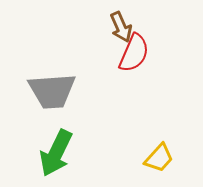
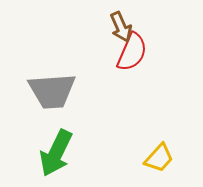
red semicircle: moved 2 px left, 1 px up
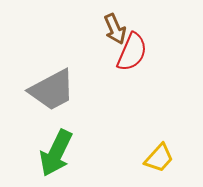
brown arrow: moved 6 px left, 2 px down
gray trapezoid: moved 1 px up; rotated 24 degrees counterclockwise
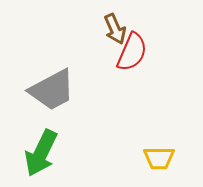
green arrow: moved 15 px left
yellow trapezoid: rotated 48 degrees clockwise
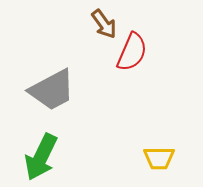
brown arrow: moved 11 px left, 5 px up; rotated 12 degrees counterclockwise
green arrow: moved 4 px down
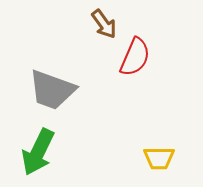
red semicircle: moved 3 px right, 5 px down
gray trapezoid: rotated 48 degrees clockwise
green arrow: moved 3 px left, 5 px up
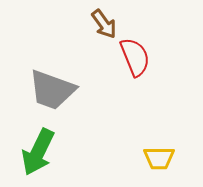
red semicircle: rotated 45 degrees counterclockwise
